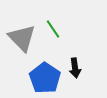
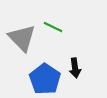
green line: moved 2 px up; rotated 30 degrees counterclockwise
blue pentagon: moved 1 px down
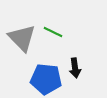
green line: moved 5 px down
blue pentagon: moved 1 px right; rotated 28 degrees counterclockwise
